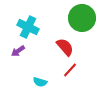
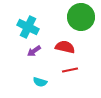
green circle: moved 1 px left, 1 px up
red semicircle: rotated 36 degrees counterclockwise
purple arrow: moved 16 px right
red line: rotated 35 degrees clockwise
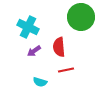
red semicircle: moved 6 px left; rotated 108 degrees counterclockwise
red line: moved 4 px left
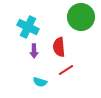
purple arrow: rotated 56 degrees counterclockwise
red line: rotated 21 degrees counterclockwise
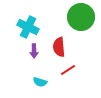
red line: moved 2 px right
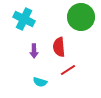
cyan cross: moved 4 px left, 8 px up
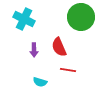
red semicircle: rotated 18 degrees counterclockwise
purple arrow: moved 1 px up
red line: rotated 42 degrees clockwise
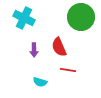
cyan cross: moved 1 px up
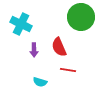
cyan cross: moved 3 px left, 6 px down
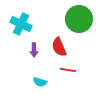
green circle: moved 2 px left, 2 px down
